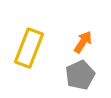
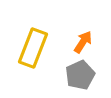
yellow rectangle: moved 4 px right
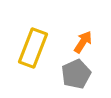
gray pentagon: moved 4 px left, 1 px up
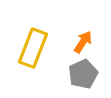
gray pentagon: moved 7 px right
